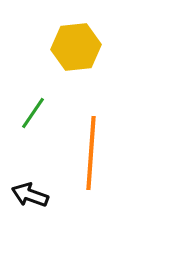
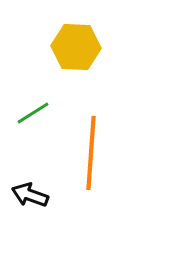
yellow hexagon: rotated 9 degrees clockwise
green line: rotated 24 degrees clockwise
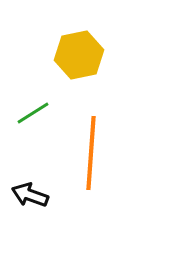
yellow hexagon: moved 3 px right, 8 px down; rotated 15 degrees counterclockwise
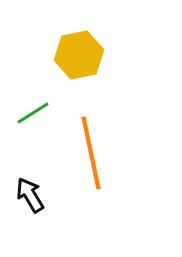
orange line: rotated 16 degrees counterclockwise
black arrow: rotated 39 degrees clockwise
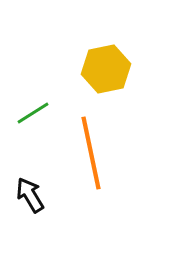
yellow hexagon: moved 27 px right, 14 px down
